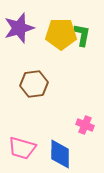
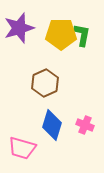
brown hexagon: moved 11 px right, 1 px up; rotated 16 degrees counterclockwise
blue diamond: moved 8 px left, 29 px up; rotated 16 degrees clockwise
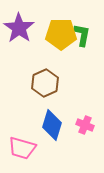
purple star: rotated 20 degrees counterclockwise
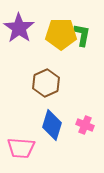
brown hexagon: moved 1 px right
pink trapezoid: moved 1 px left; rotated 12 degrees counterclockwise
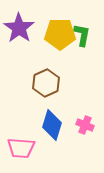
yellow pentagon: moved 1 px left
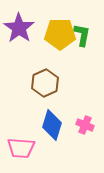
brown hexagon: moved 1 px left
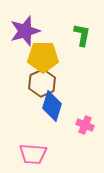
purple star: moved 6 px right, 3 px down; rotated 20 degrees clockwise
yellow pentagon: moved 17 px left, 23 px down
brown hexagon: moved 3 px left
blue diamond: moved 19 px up
pink trapezoid: moved 12 px right, 6 px down
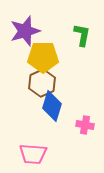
pink cross: rotated 12 degrees counterclockwise
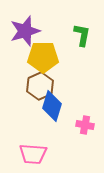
brown hexagon: moved 2 px left, 3 px down
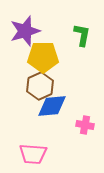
blue diamond: rotated 68 degrees clockwise
